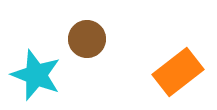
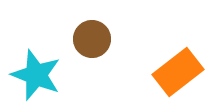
brown circle: moved 5 px right
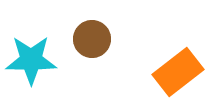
cyan star: moved 5 px left, 15 px up; rotated 21 degrees counterclockwise
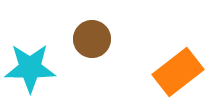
cyan star: moved 1 px left, 8 px down
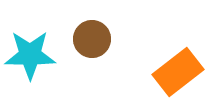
cyan star: moved 13 px up
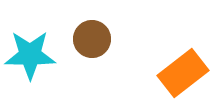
orange rectangle: moved 5 px right, 1 px down
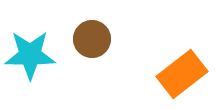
orange rectangle: moved 1 px left, 1 px down
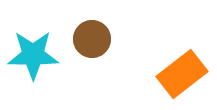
cyan star: moved 3 px right
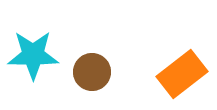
brown circle: moved 33 px down
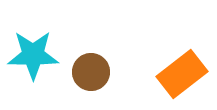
brown circle: moved 1 px left
